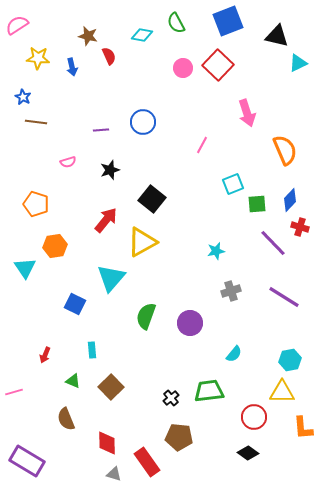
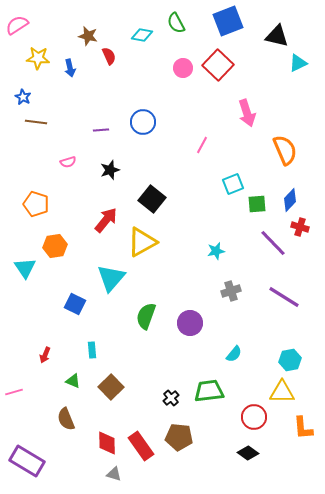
blue arrow at (72, 67): moved 2 px left, 1 px down
red rectangle at (147, 462): moved 6 px left, 16 px up
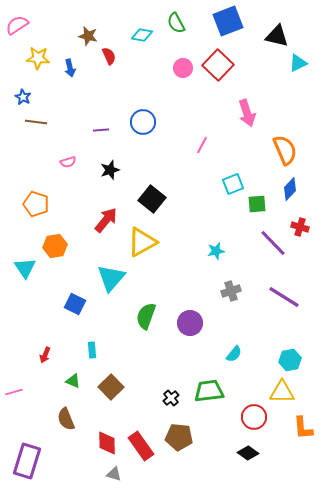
blue diamond at (290, 200): moved 11 px up
purple rectangle at (27, 461): rotated 76 degrees clockwise
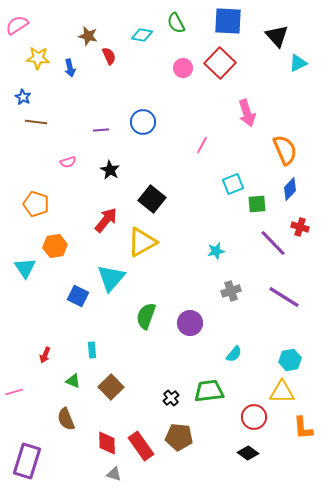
blue square at (228, 21): rotated 24 degrees clockwise
black triangle at (277, 36): rotated 35 degrees clockwise
red square at (218, 65): moved 2 px right, 2 px up
black star at (110, 170): rotated 24 degrees counterclockwise
blue square at (75, 304): moved 3 px right, 8 px up
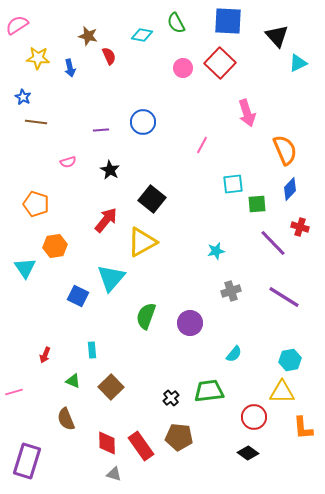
cyan square at (233, 184): rotated 15 degrees clockwise
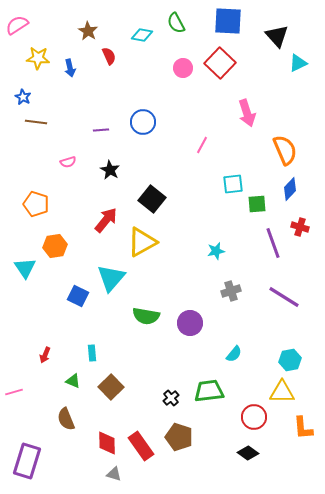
brown star at (88, 36): moved 5 px up; rotated 18 degrees clockwise
purple line at (273, 243): rotated 24 degrees clockwise
green semicircle at (146, 316): rotated 100 degrees counterclockwise
cyan rectangle at (92, 350): moved 3 px down
brown pentagon at (179, 437): rotated 12 degrees clockwise
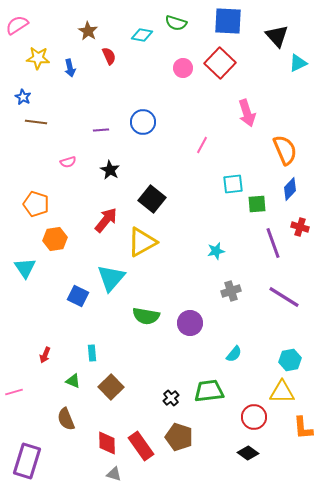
green semicircle at (176, 23): rotated 45 degrees counterclockwise
orange hexagon at (55, 246): moved 7 px up
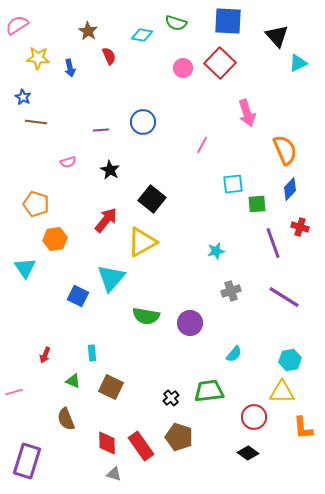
brown square at (111, 387): rotated 20 degrees counterclockwise
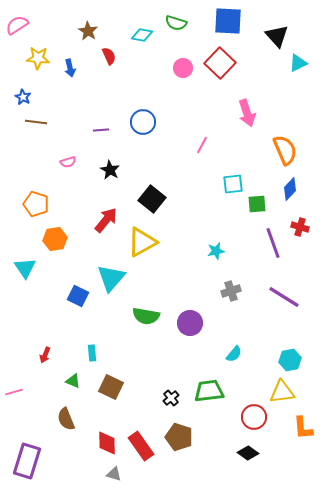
yellow triangle at (282, 392): rotated 8 degrees counterclockwise
